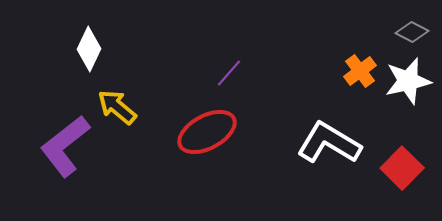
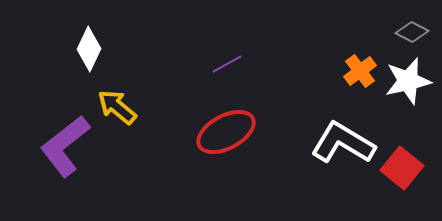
purple line: moved 2 px left, 9 px up; rotated 20 degrees clockwise
red ellipse: moved 19 px right
white L-shape: moved 14 px right
red square: rotated 6 degrees counterclockwise
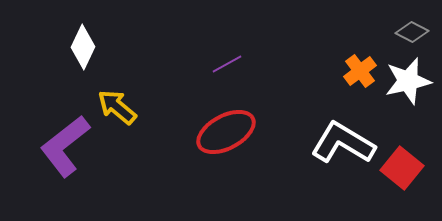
white diamond: moved 6 px left, 2 px up
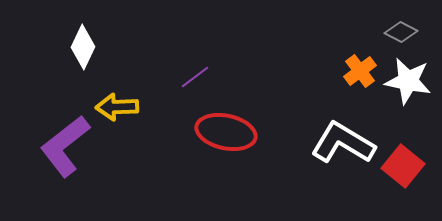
gray diamond: moved 11 px left
purple line: moved 32 px left, 13 px down; rotated 8 degrees counterclockwise
white star: rotated 24 degrees clockwise
yellow arrow: rotated 42 degrees counterclockwise
red ellipse: rotated 40 degrees clockwise
red square: moved 1 px right, 2 px up
